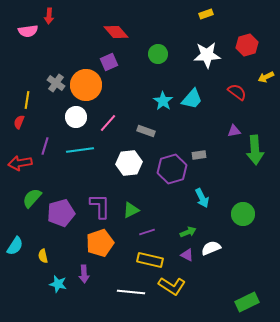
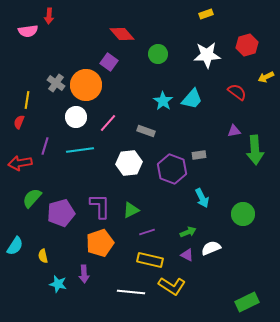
red diamond at (116, 32): moved 6 px right, 2 px down
purple square at (109, 62): rotated 30 degrees counterclockwise
purple hexagon at (172, 169): rotated 24 degrees counterclockwise
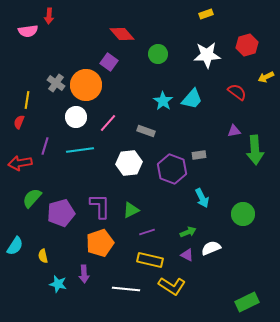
white line at (131, 292): moved 5 px left, 3 px up
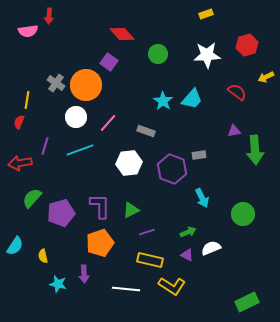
cyan line at (80, 150): rotated 12 degrees counterclockwise
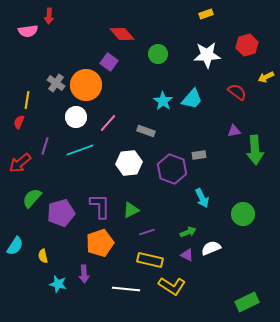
red arrow at (20, 163): rotated 30 degrees counterclockwise
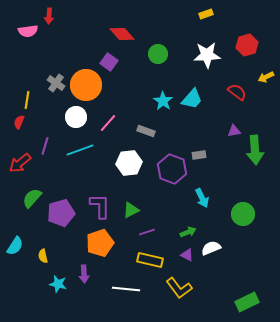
yellow L-shape at (172, 286): moved 7 px right, 2 px down; rotated 20 degrees clockwise
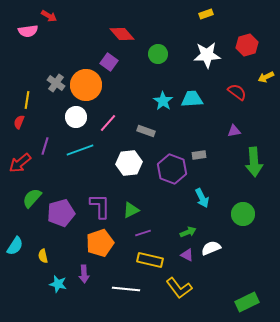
red arrow at (49, 16): rotated 63 degrees counterclockwise
cyan trapezoid at (192, 99): rotated 135 degrees counterclockwise
green arrow at (255, 150): moved 1 px left, 12 px down
purple line at (147, 232): moved 4 px left, 1 px down
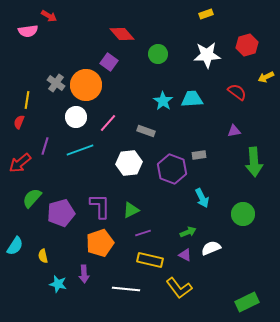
purple triangle at (187, 255): moved 2 px left
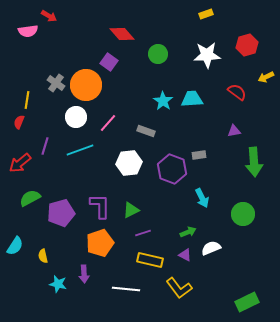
green semicircle at (32, 198): moved 2 px left; rotated 20 degrees clockwise
